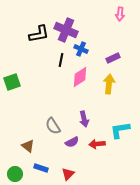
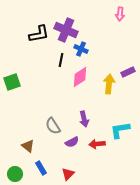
purple rectangle: moved 15 px right, 14 px down
blue rectangle: rotated 40 degrees clockwise
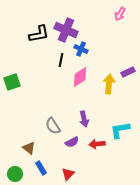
pink arrow: rotated 24 degrees clockwise
brown triangle: moved 1 px right, 2 px down
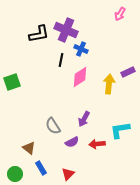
purple arrow: rotated 42 degrees clockwise
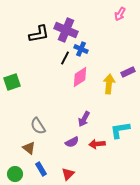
black line: moved 4 px right, 2 px up; rotated 16 degrees clockwise
gray semicircle: moved 15 px left
blue rectangle: moved 1 px down
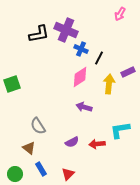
black line: moved 34 px right
green square: moved 2 px down
purple arrow: moved 12 px up; rotated 77 degrees clockwise
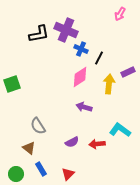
cyan L-shape: rotated 45 degrees clockwise
green circle: moved 1 px right
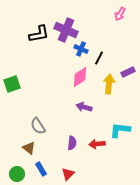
cyan L-shape: rotated 30 degrees counterclockwise
purple semicircle: moved 1 px down; rotated 56 degrees counterclockwise
green circle: moved 1 px right
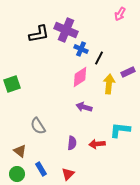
brown triangle: moved 9 px left, 3 px down
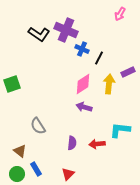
black L-shape: rotated 45 degrees clockwise
blue cross: moved 1 px right
pink diamond: moved 3 px right, 7 px down
blue rectangle: moved 5 px left
